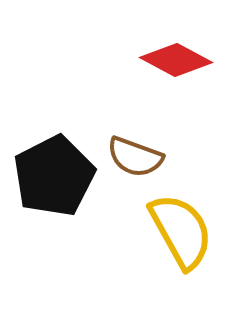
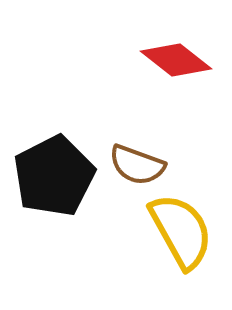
red diamond: rotated 10 degrees clockwise
brown semicircle: moved 2 px right, 8 px down
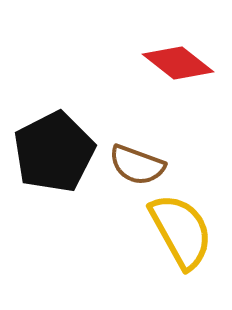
red diamond: moved 2 px right, 3 px down
black pentagon: moved 24 px up
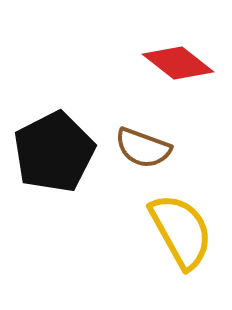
brown semicircle: moved 6 px right, 17 px up
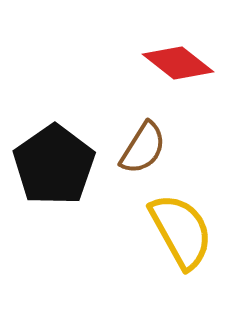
brown semicircle: rotated 78 degrees counterclockwise
black pentagon: moved 13 px down; rotated 8 degrees counterclockwise
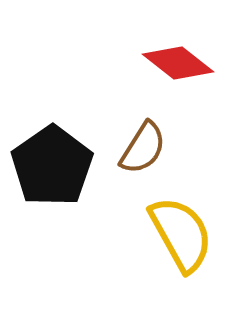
black pentagon: moved 2 px left, 1 px down
yellow semicircle: moved 3 px down
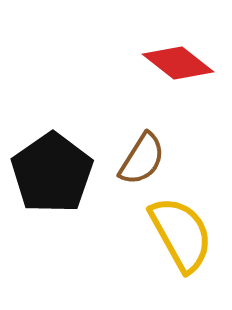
brown semicircle: moved 1 px left, 11 px down
black pentagon: moved 7 px down
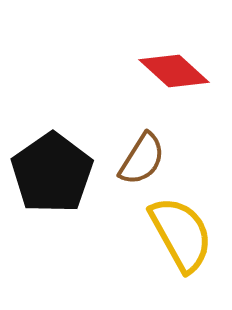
red diamond: moved 4 px left, 8 px down; rotated 4 degrees clockwise
